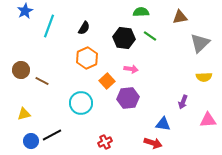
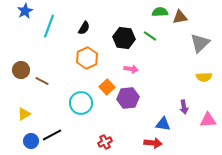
green semicircle: moved 19 px right
orange square: moved 6 px down
purple arrow: moved 1 px right, 5 px down; rotated 32 degrees counterclockwise
yellow triangle: rotated 16 degrees counterclockwise
red arrow: rotated 12 degrees counterclockwise
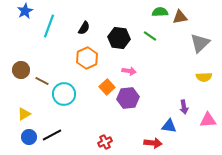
black hexagon: moved 5 px left
pink arrow: moved 2 px left, 2 px down
cyan circle: moved 17 px left, 9 px up
blue triangle: moved 6 px right, 2 px down
blue circle: moved 2 px left, 4 px up
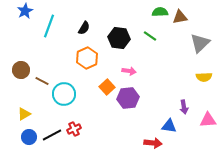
red cross: moved 31 px left, 13 px up
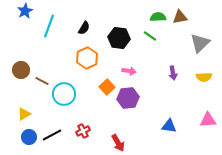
green semicircle: moved 2 px left, 5 px down
purple arrow: moved 11 px left, 34 px up
red cross: moved 9 px right, 2 px down
red arrow: moved 35 px left; rotated 54 degrees clockwise
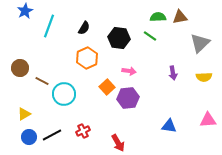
brown circle: moved 1 px left, 2 px up
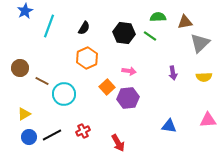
brown triangle: moved 5 px right, 5 px down
black hexagon: moved 5 px right, 5 px up
